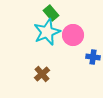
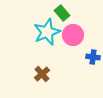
green rectangle: moved 11 px right
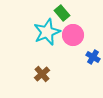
blue cross: rotated 24 degrees clockwise
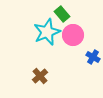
green rectangle: moved 1 px down
brown cross: moved 2 px left, 2 px down
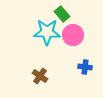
cyan star: rotated 24 degrees clockwise
blue cross: moved 8 px left, 10 px down; rotated 24 degrees counterclockwise
brown cross: rotated 14 degrees counterclockwise
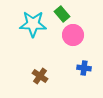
cyan star: moved 14 px left, 8 px up
blue cross: moved 1 px left, 1 px down
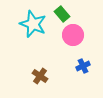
cyan star: rotated 20 degrees clockwise
blue cross: moved 1 px left, 2 px up; rotated 32 degrees counterclockwise
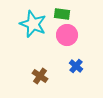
green rectangle: rotated 42 degrees counterclockwise
pink circle: moved 6 px left
blue cross: moved 7 px left; rotated 24 degrees counterclockwise
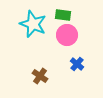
green rectangle: moved 1 px right, 1 px down
blue cross: moved 1 px right, 2 px up
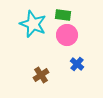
brown cross: moved 1 px right, 1 px up; rotated 21 degrees clockwise
